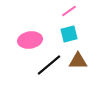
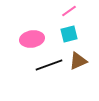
pink ellipse: moved 2 px right, 1 px up
brown triangle: rotated 24 degrees counterclockwise
black line: rotated 20 degrees clockwise
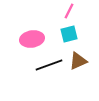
pink line: rotated 28 degrees counterclockwise
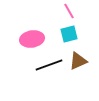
pink line: rotated 56 degrees counterclockwise
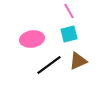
black line: rotated 16 degrees counterclockwise
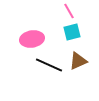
cyan square: moved 3 px right, 2 px up
black line: rotated 60 degrees clockwise
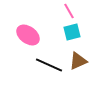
pink ellipse: moved 4 px left, 4 px up; rotated 45 degrees clockwise
